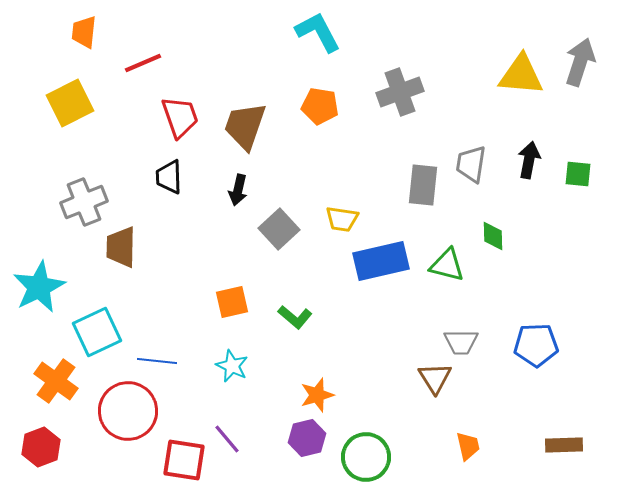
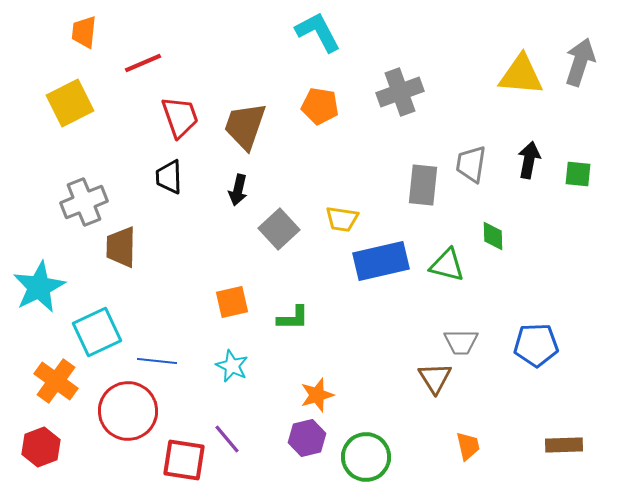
green L-shape at (295, 317): moved 2 px left, 1 px down; rotated 40 degrees counterclockwise
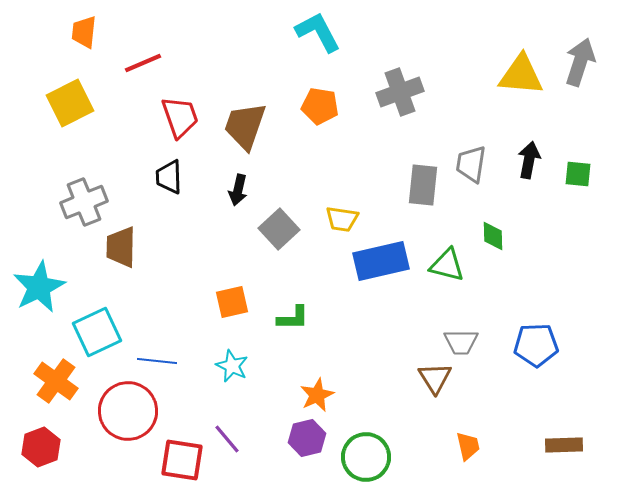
orange star at (317, 395): rotated 8 degrees counterclockwise
red square at (184, 460): moved 2 px left
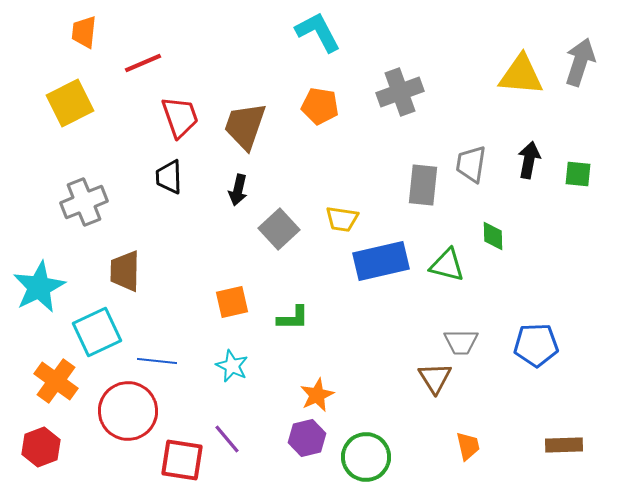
brown trapezoid at (121, 247): moved 4 px right, 24 px down
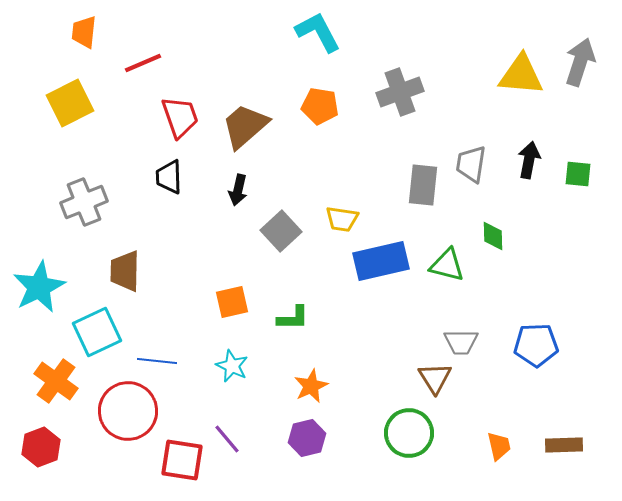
brown trapezoid at (245, 126): rotated 30 degrees clockwise
gray square at (279, 229): moved 2 px right, 2 px down
orange star at (317, 395): moved 6 px left, 9 px up
orange trapezoid at (468, 446): moved 31 px right
green circle at (366, 457): moved 43 px right, 24 px up
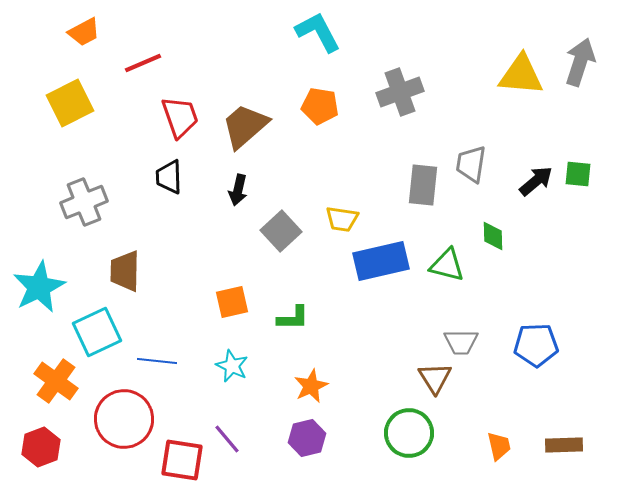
orange trapezoid at (84, 32): rotated 124 degrees counterclockwise
black arrow at (529, 160): moved 7 px right, 21 px down; rotated 39 degrees clockwise
red circle at (128, 411): moved 4 px left, 8 px down
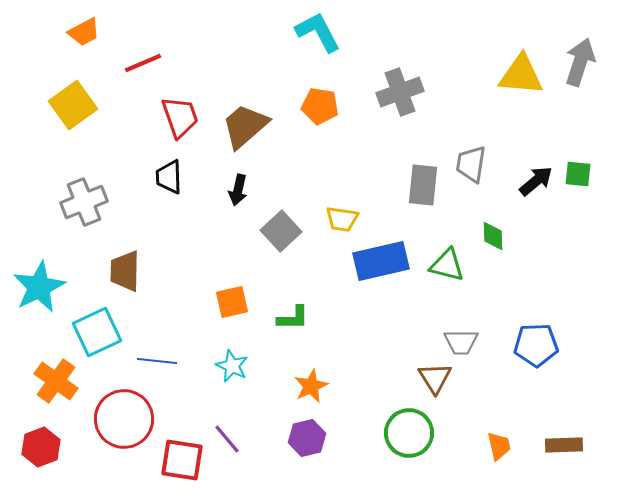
yellow square at (70, 103): moved 3 px right, 2 px down; rotated 9 degrees counterclockwise
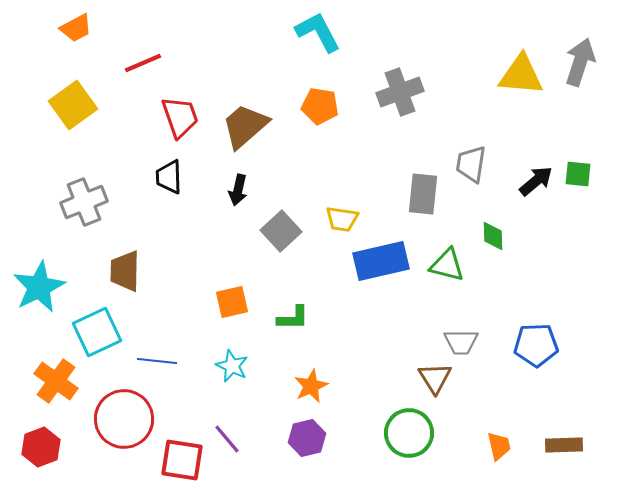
orange trapezoid at (84, 32): moved 8 px left, 4 px up
gray rectangle at (423, 185): moved 9 px down
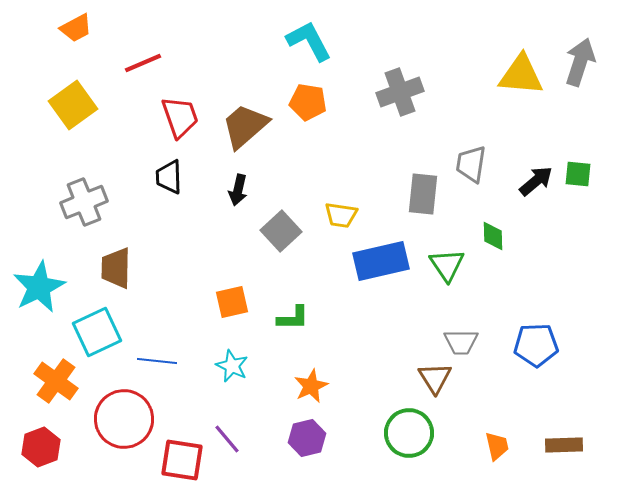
cyan L-shape at (318, 32): moved 9 px left, 9 px down
orange pentagon at (320, 106): moved 12 px left, 4 px up
yellow trapezoid at (342, 219): moved 1 px left, 4 px up
green triangle at (447, 265): rotated 42 degrees clockwise
brown trapezoid at (125, 271): moved 9 px left, 3 px up
orange trapezoid at (499, 446): moved 2 px left
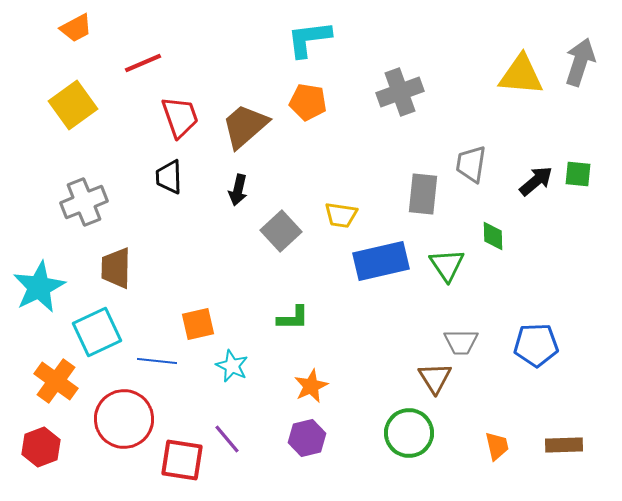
cyan L-shape at (309, 41): moved 2 px up; rotated 69 degrees counterclockwise
orange square at (232, 302): moved 34 px left, 22 px down
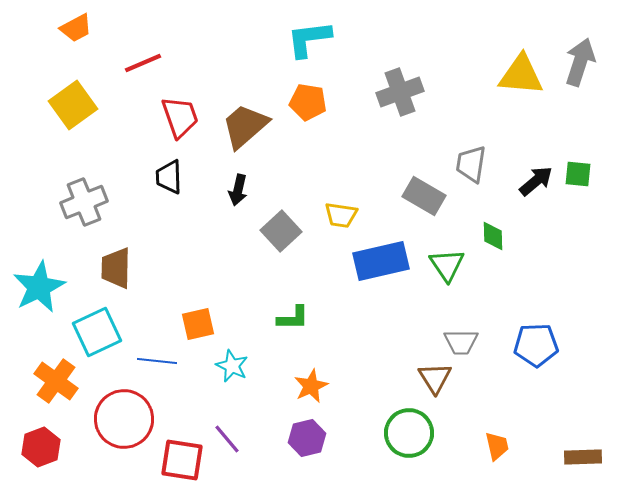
gray rectangle at (423, 194): moved 1 px right, 2 px down; rotated 66 degrees counterclockwise
brown rectangle at (564, 445): moved 19 px right, 12 px down
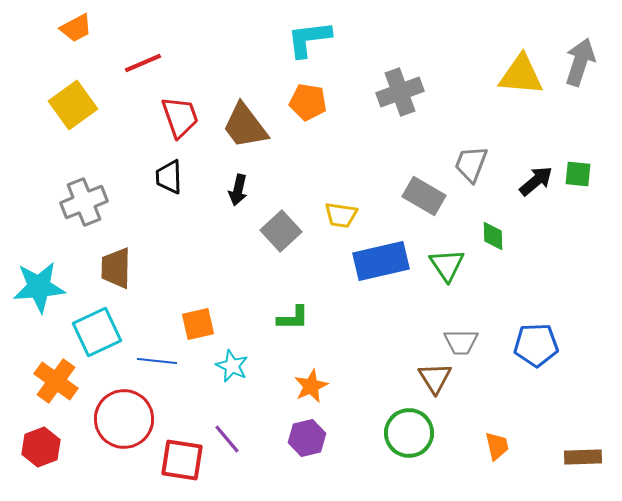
brown trapezoid at (245, 126): rotated 86 degrees counterclockwise
gray trapezoid at (471, 164): rotated 12 degrees clockwise
cyan star at (39, 287): rotated 22 degrees clockwise
